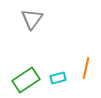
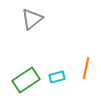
gray triangle: rotated 15 degrees clockwise
cyan rectangle: moved 1 px left, 1 px up
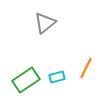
gray triangle: moved 13 px right, 4 px down
orange line: rotated 15 degrees clockwise
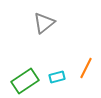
gray triangle: moved 1 px left
green rectangle: moved 1 px left, 1 px down
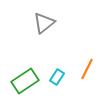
orange line: moved 1 px right, 1 px down
cyan rectangle: rotated 42 degrees counterclockwise
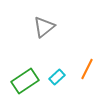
gray triangle: moved 4 px down
cyan rectangle: rotated 14 degrees clockwise
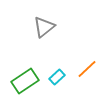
orange line: rotated 20 degrees clockwise
